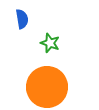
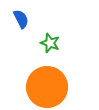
blue semicircle: moved 1 px left; rotated 18 degrees counterclockwise
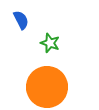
blue semicircle: moved 1 px down
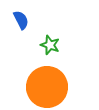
green star: moved 2 px down
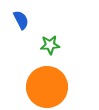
green star: rotated 24 degrees counterclockwise
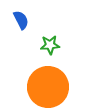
orange circle: moved 1 px right
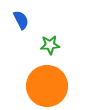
orange circle: moved 1 px left, 1 px up
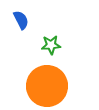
green star: moved 1 px right
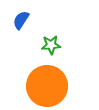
blue semicircle: rotated 120 degrees counterclockwise
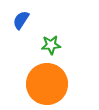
orange circle: moved 2 px up
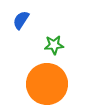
green star: moved 3 px right
